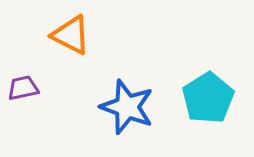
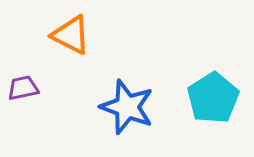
cyan pentagon: moved 5 px right
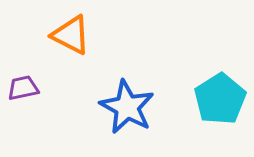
cyan pentagon: moved 7 px right, 1 px down
blue star: rotated 8 degrees clockwise
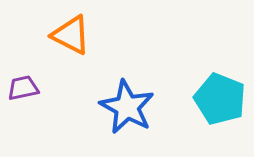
cyan pentagon: rotated 18 degrees counterclockwise
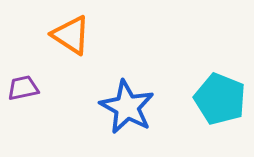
orange triangle: rotated 6 degrees clockwise
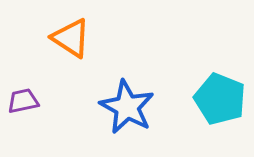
orange triangle: moved 3 px down
purple trapezoid: moved 13 px down
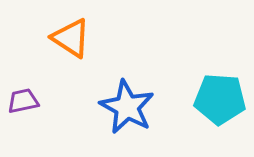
cyan pentagon: rotated 18 degrees counterclockwise
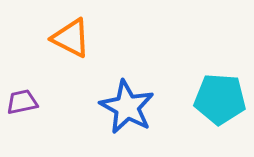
orange triangle: rotated 6 degrees counterclockwise
purple trapezoid: moved 1 px left, 1 px down
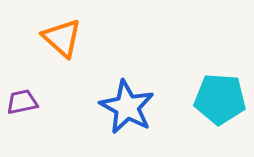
orange triangle: moved 9 px left; rotated 15 degrees clockwise
